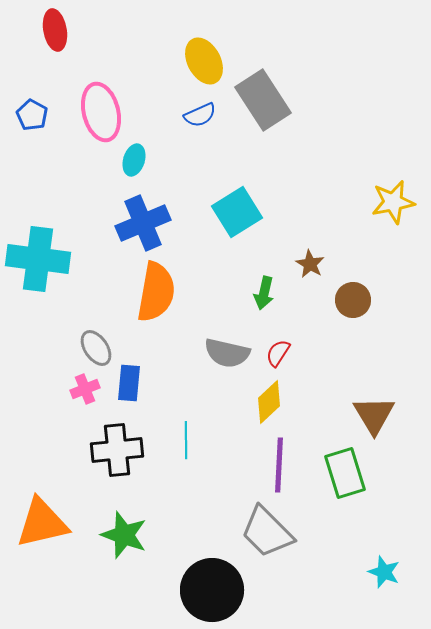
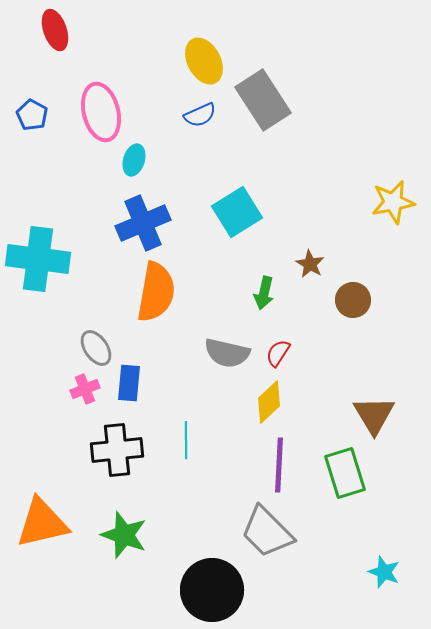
red ellipse: rotated 9 degrees counterclockwise
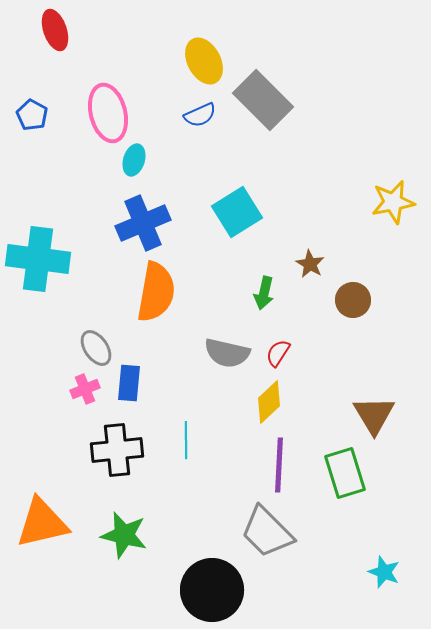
gray rectangle: rotated 12 degrees counterclockwise
pink ellipse: moved 7 px right, 1 px down
green star: rotated 6 degrees counterclockwise
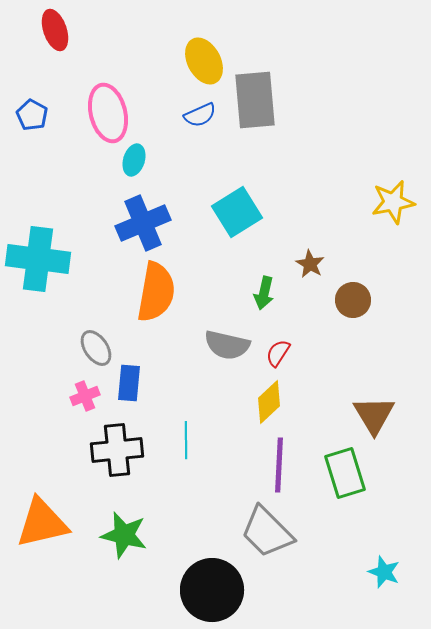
gray rectangle: moved 8 px left; rotated 40 degrees clockwise
gray semicircle: moved 8 px up
pink cross: moved 7 px down
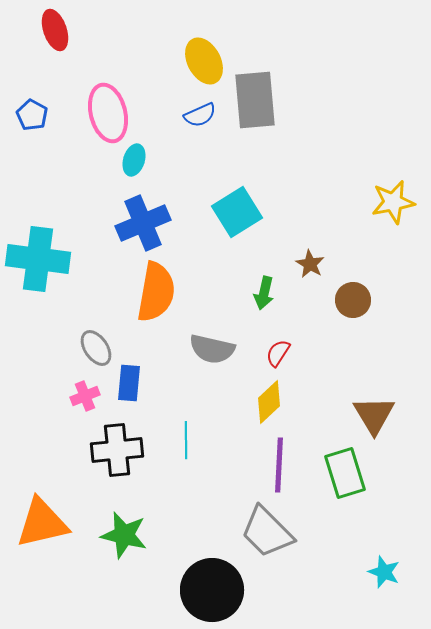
gray semicircle: moved 15 px left, 4 px down
